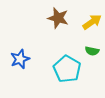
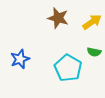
green semicircle: moved 2 px right, 1 px down
cyan pentagon: moved 1 px right, 1 px up
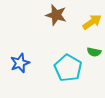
brown star: moved 2 px left, 3 px up
blue star: moved 4 px down
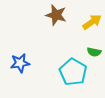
blue star: rotated 12 degrees clockwise
cyan pentagon: moved 5 px right, 4 px down
